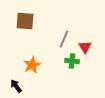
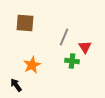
brown square: moved 2 px down
gray line: moved 2 px up
black arrow: moved 1 px up
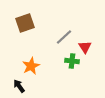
brown square: rotated 24 degrees counterclockwise
gray line: rotated 24 degrees clockwise
orange star: moved 1 px left, 1 px down
black arrow: moved 3 px right, 1 px down
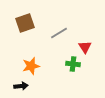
gray line: moved 5 px left, 4 px up; rotated 12 degrees clockwise
green cross: moved 1 px right, 3 px down
orange star: rotated 12 degrees clockwise
black arrow: moved 2 px right; rotated 120 degrees clockwise
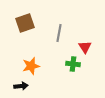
gray line: rotated 48 degrees counterclockwise
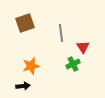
gray line: moved 2 px right; rotated 18 degrees counterclockwise
red triangle: moved 2 px left
green cross: rotated 32 degrees counterclockwise
black arrow: moved 2 px right
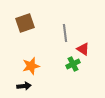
gray line: moved 4 px right
red triangle: moved 2 px down; rotated 24 degrees counterclockwise
black arrow: moved 1 px right
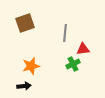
gray line: rotated 12 degrees clockwise
red triangle: rotated 40 degrees counterclockwise
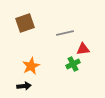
gray line: rotated 72 degrees clockwise
orange star: rotated 12 degrees counterclockwise
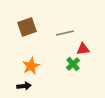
brown square: moved 2 px right, 4 px down
green cross: rotated 16 degrees counterclockwise
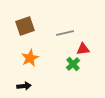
brown square: moved 2 px left, 1 px up
orange star: moved 1 px left, 8 px up
